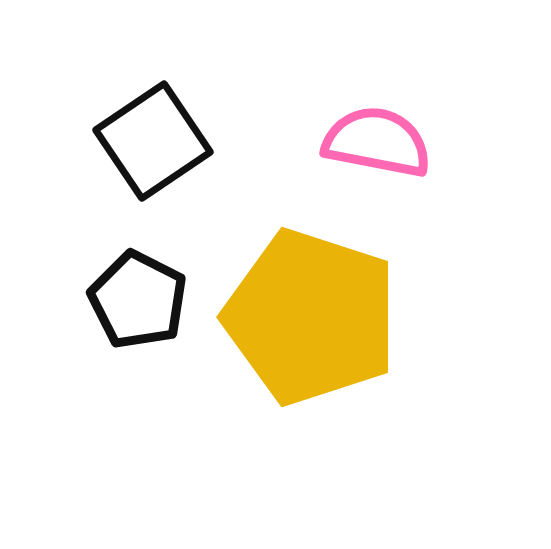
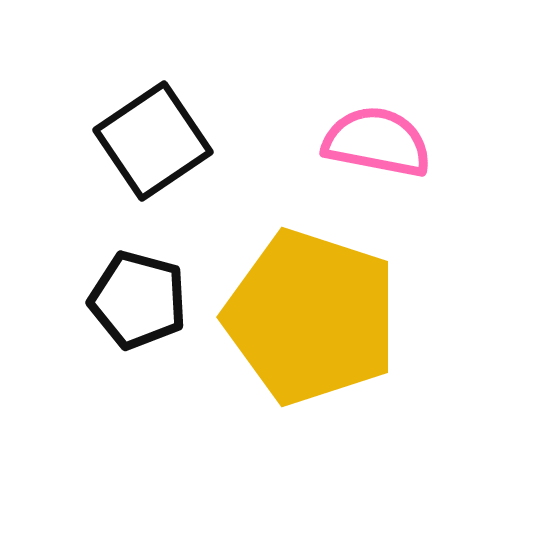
black pentagon: rotated 12 degrees counterclockwise
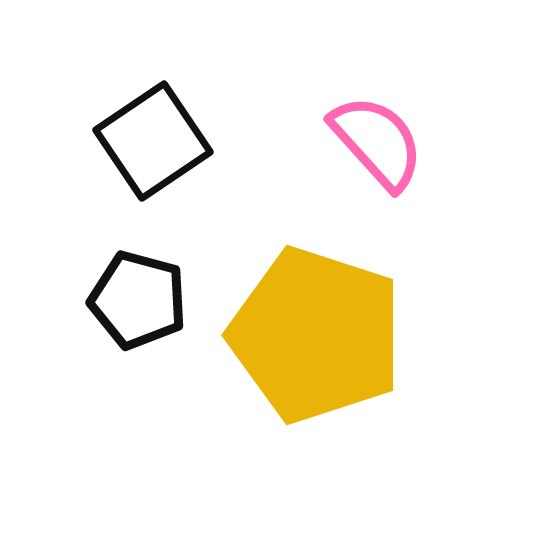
pink semicircle: rotated 37 degrees clockwise
yellow pentagon: moved 5 px right, 18 px down
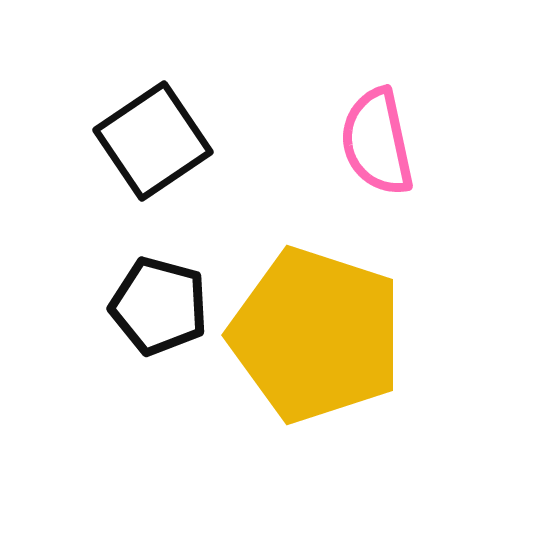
pink semicircle: rotated 150 degrees counterclockwise
black pentagon: moved 21 px right, 6 px down
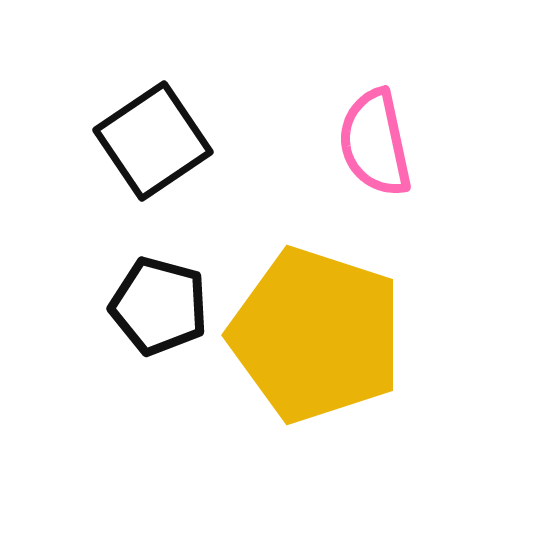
pink semicircle: moved 2 px left, 1 px down
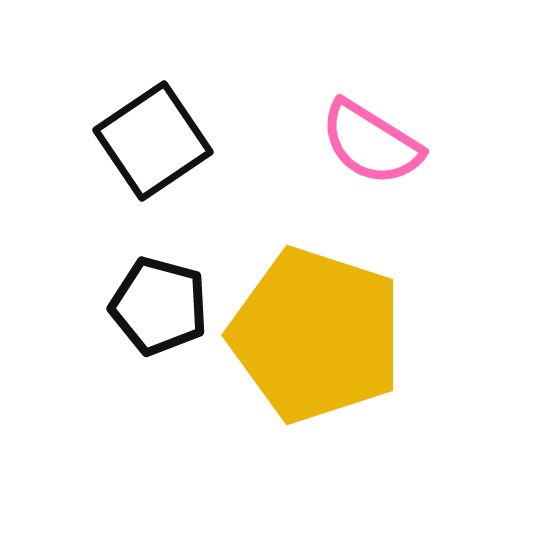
pink semicircle: moved 4 px left; rotated 46 degrees counterclockwise
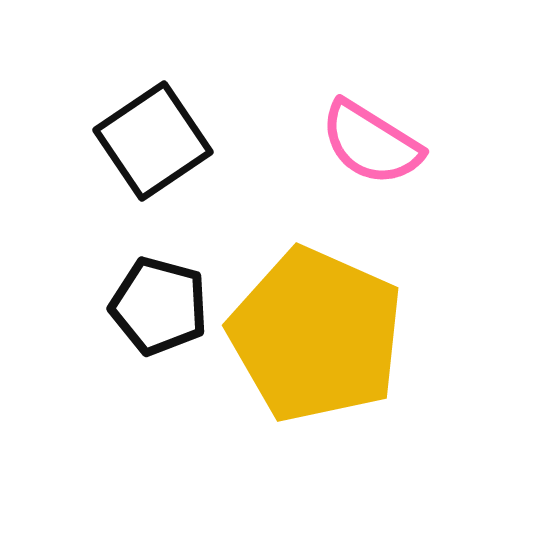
yellow pentagon: rotated 6 degrees clockwise
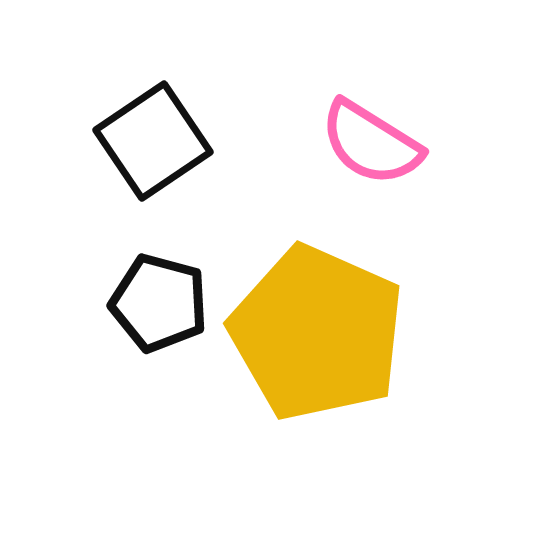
black pentagon: moved 3 px up
yellow pentagon: moved 1 px right, 2 px up
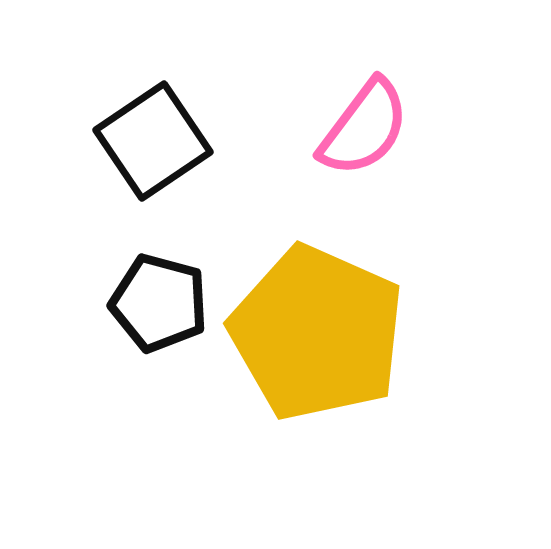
pink semicircle: moved 7 px left, 15 px up; rotated 85 degrees counterclockwise
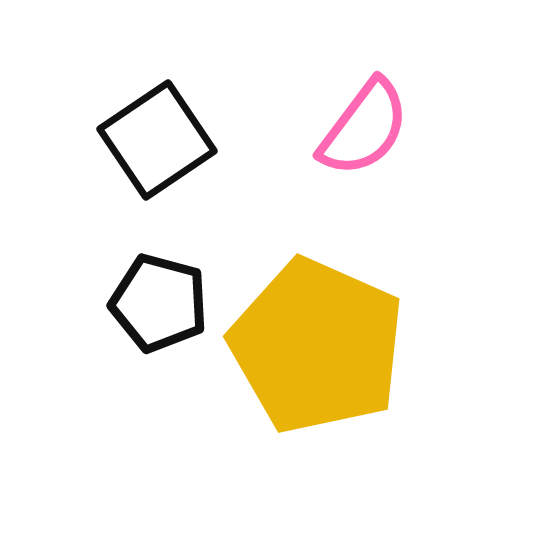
black square: moved 4 px right, 1 px up
yellow pentagon: moved 13 px down
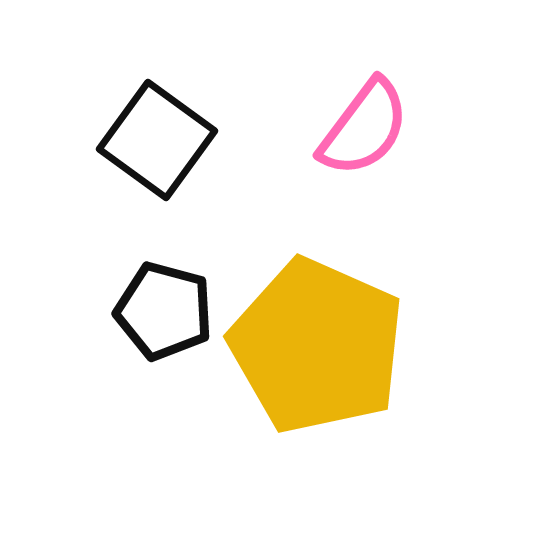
black square: rotated 20 degrees counterclockwise
black pentagon: moved 5 px right, 8 px down
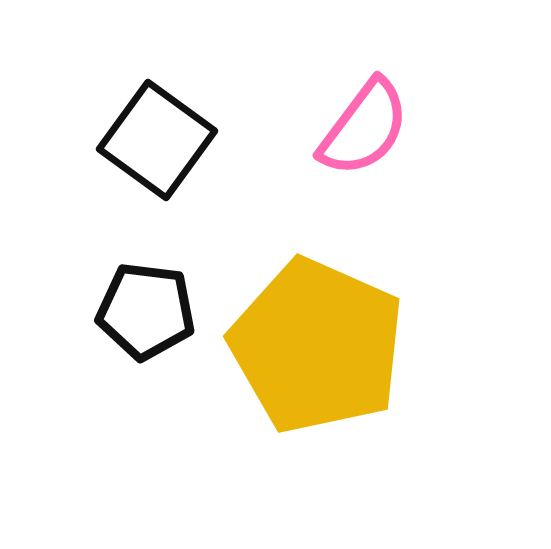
black pentagon: moved 18 px left; rotated 8 degrees counterclockwise
